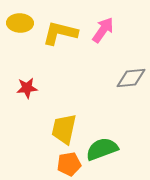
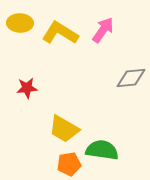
yellow L-shape: rotated 18 degrees clockwise
yellow trapezoid: rotated 72 degrees counterclockwise
green semicircle: moved 1 px down; rotated 28 degrees clockwise
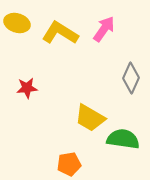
yellow ellipse: moved 3 px left; rotated 15 degrees clockwise
pink arrow: moved 1 px right, 1 px up
gray diamond: rotated 60 degrees counterclockwise
yellow trapezoid: moved 26 px right, 11 px up
green semicircle: moved 21 px right, 11 px up
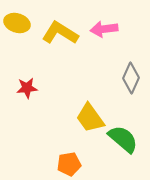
pink arrow: rotated 132 degrees counterclockwise
yellow trapezoid: rotated 24 degrees clockwise
green semicircle: rotated 32 degrees clockwise
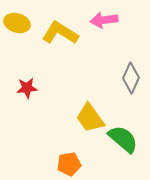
pink arrow: moved 9 px up
